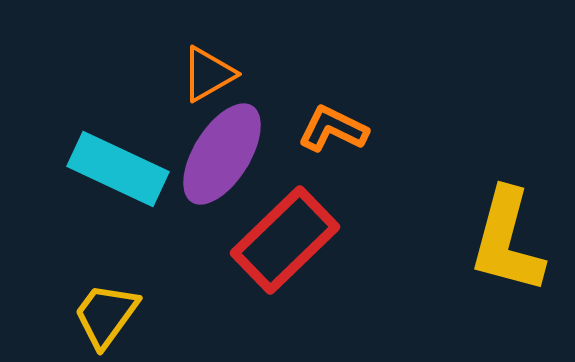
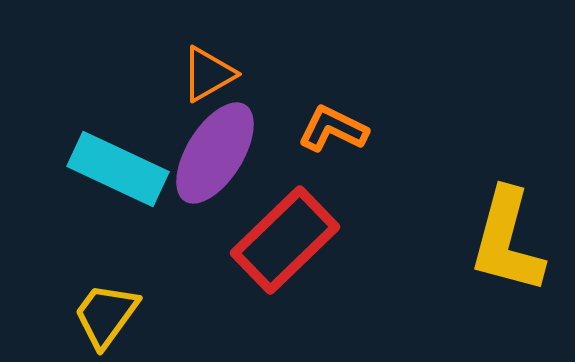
purple ellipse: moved 7 px left, 1 px up
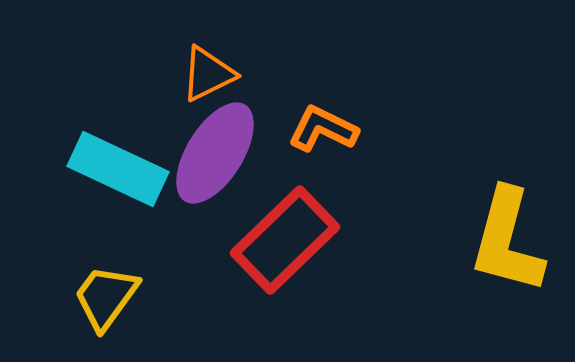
orange triangle: rotated 4 degrees clockwise
orange L-shape: moved 10 px left
yellow trapezoid: moved 18 px up
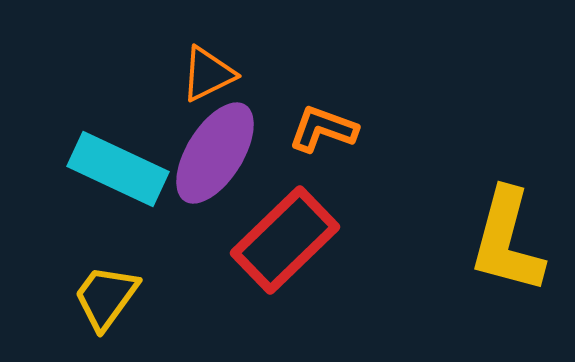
orange L-shape: rotated 6 degrees counterclockwise
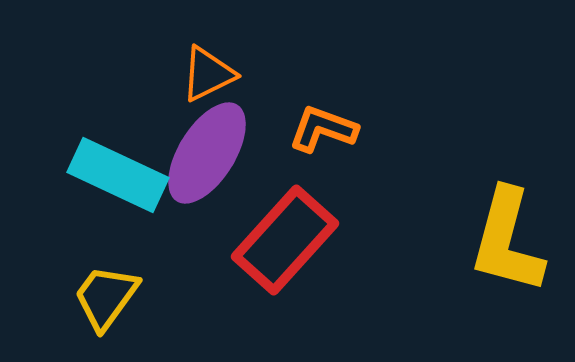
purple ellipse: moved 8 px left
cyan rectangle: moved 6 px down
red rectangle: rotated 4 degrees counterclockwise
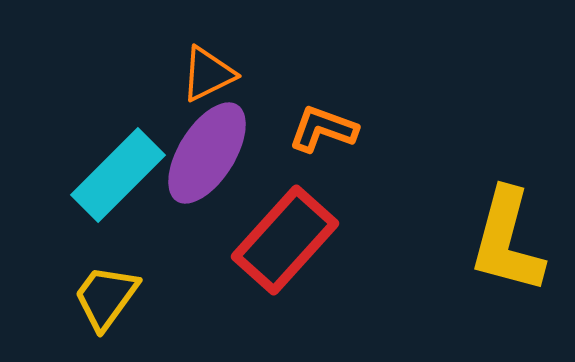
cyan rectangle: rotated 70 degrees counterclockwise
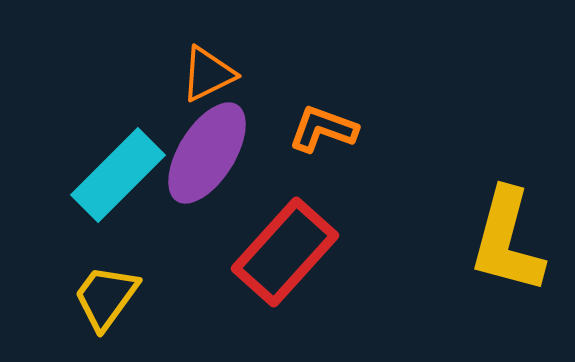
red rectangle: moved 12 px down
